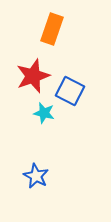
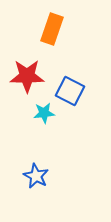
red star: moved 6 px left; rotated 20 degrees clockwise
cyan star: rotated 20 degrees counterclockwise
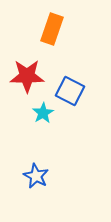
cyan star: moved 1 px left; rotated 25 degrees counterclockwise
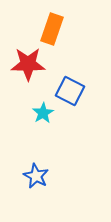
red star: moved 1 px right, 12 px up
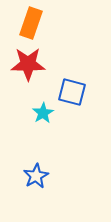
orange rectangle: moved 21 px left, 6 px up
blue square: moved 2 px right, 1 px down; rotated 12 degrees counterclockwise
blue star: rotated 15 degrees clockwise
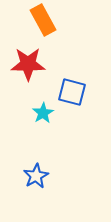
orange rectangle: moved 12 px right, 3 px up; rotated 48 degrees counterclockwise
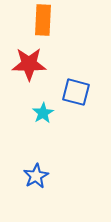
orange rectangle: rotated 32 degrees clockwise
red star: moved 1 px right
blue square: moved 4 px right
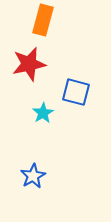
orange rectangle: rotated 12 degrees clockwise
red star: rotated 12 degrees counterclockwise
blue star: moved 3 px left
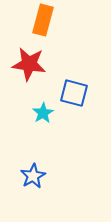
red star: rotated 20 degrees clockwise
blue square: moved 2 px left, 1 px down
